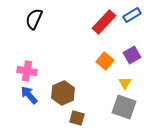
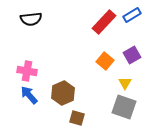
black semicircle: moved 3 px left; rotated 120 degrees counterclockwise
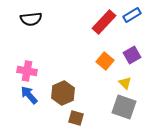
yellow triangle: rotated 16 degrees counterclockwise
brown square: moved 1 px left
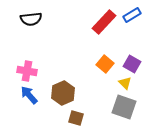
purple square: moved 9 px down; rotated 30 degrees counterclockwise
orange square: moved 3 px down
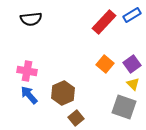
purple square: rotated 24 degrees clockwise
yellow triangle: moved 8 px right, 1 px down
brown square: rotated 35 degrees clockwise
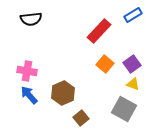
blue rectangle: moved 1 px right
red rectangle: moved 5 px left, 9 px down
yellow triangle: rotated 24 degrees counterclockwise
gray square: moved 2 px down; rotated 10 degrees clockwise
brown square: moved 5 px right
